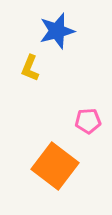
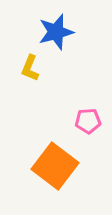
blue star: moved 1 px left, 1 px down
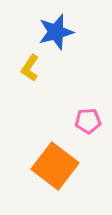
yellow L-shape: rotated 12 degrees clockwise
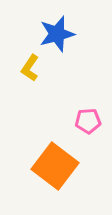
blue star: moved 1 px right, 2 px down
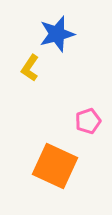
pink pentagon: rotated 15 degrees counterclockwise
orange square: rotated 12 degrees counterclockwise
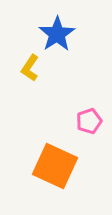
blue star: rotated 18 degrees counterclockwise
pink pentagon: moved 1 px right
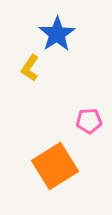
pink pentagon: rotated 15 degrees clockwise
orange square: rotated 33 degrees clockwise
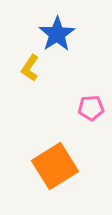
pink pentagon: moved 2 px right, 13 px up
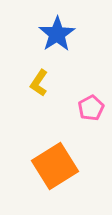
yellow L-shape: moved 9 px right, 15 px down
pink pentagon: rotated 25 degrees counterclockwise
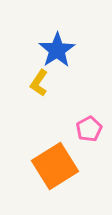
blue star: moved 16 px down
pink pentagon: moved 2 px left, 21 px down
